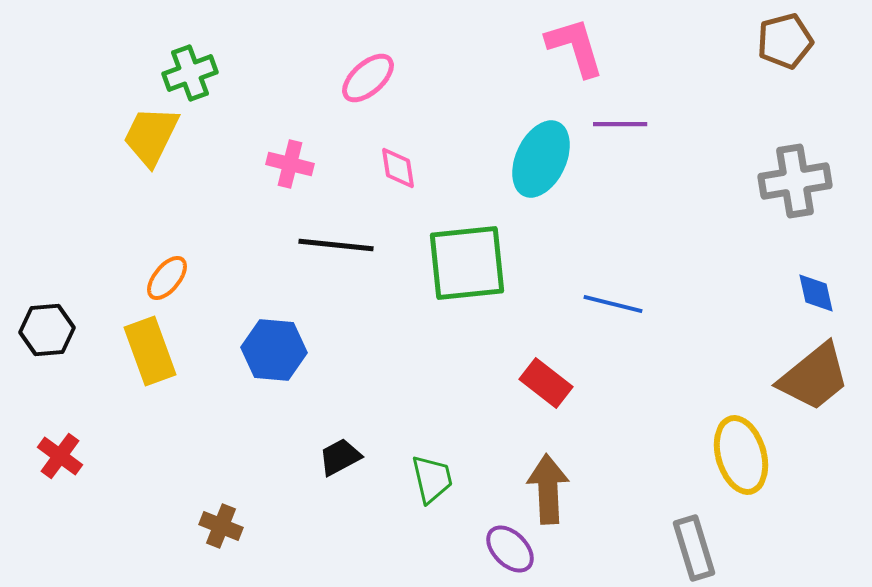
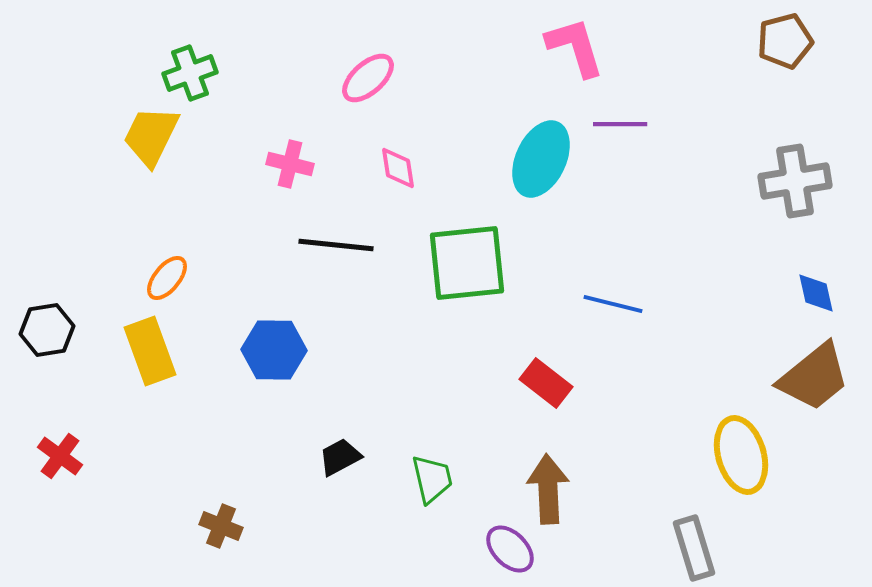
black hexagon: rotated 4 degrees counterclockwise
blue hexagon: rotated 4 degrees counterclockwise
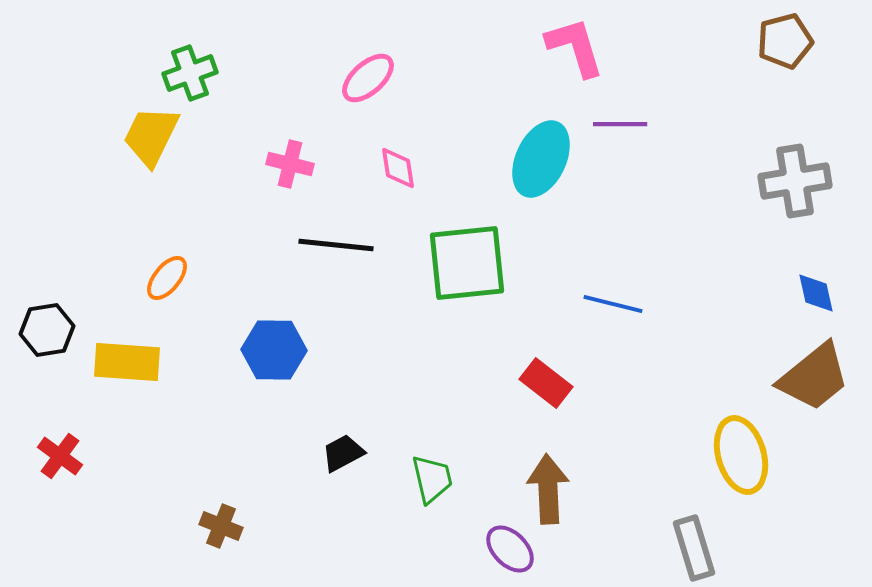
yellow rectangle: moved 23 px left, 11 px down; rotated 66 degrees counterclockwise
black trapezoid: moved 3 px right, 4 px up
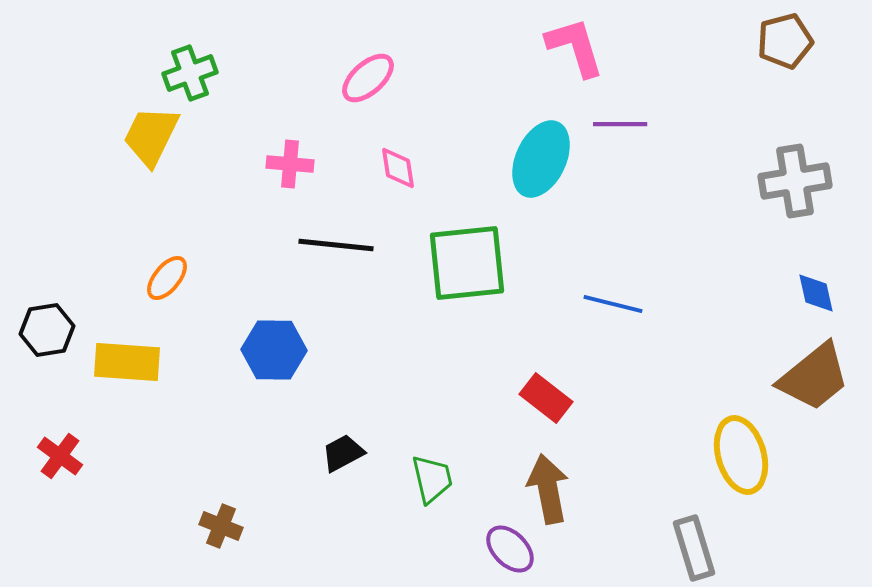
pink cross: rotated 9 degrees counterclockwise
red rectangle: moved 15 px down
brown arrow: rotated 8 degrees counterclockwise
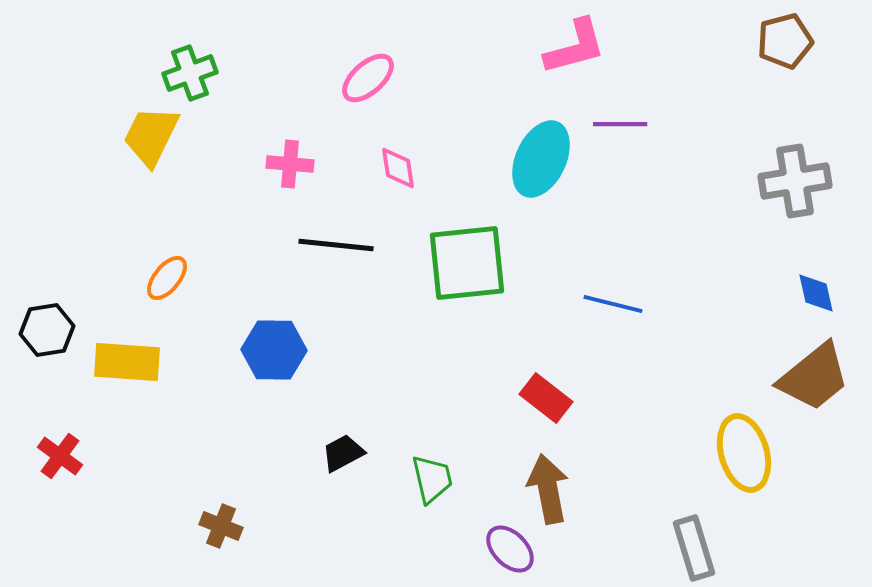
pink L-shape: rotated 92 degrees clockwise
yellow ellipse: moved 3 px right, 2 px up
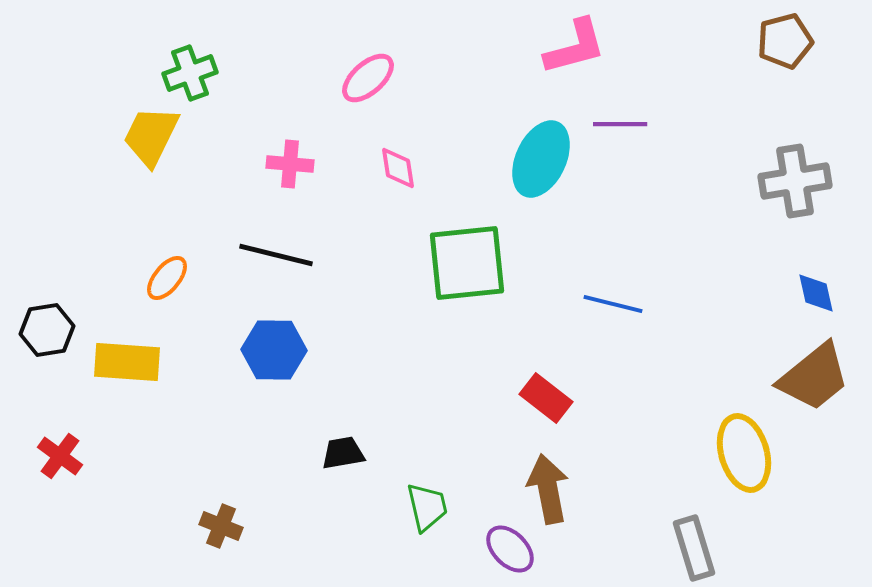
black line: moved 60 px left, 10 px down; rotated 8 degrees clockwise
black trapezoid: rotated 18 degrees clockwise
green trapezoid: moved 5 px left, 28 px down
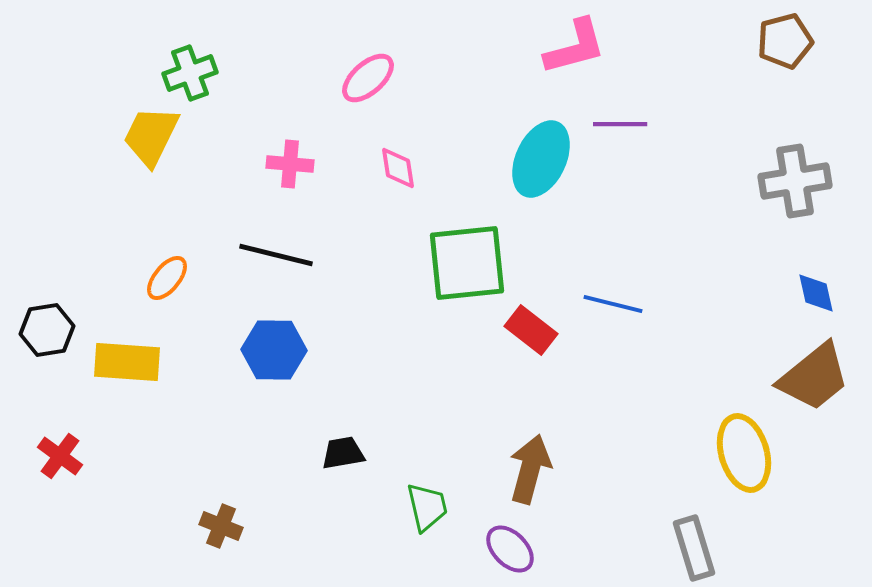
red rectangle: moved 15 px left, 68 px up
brown arrow: moved 18 px left, 20 px up; rotated 26 degrees clockwise
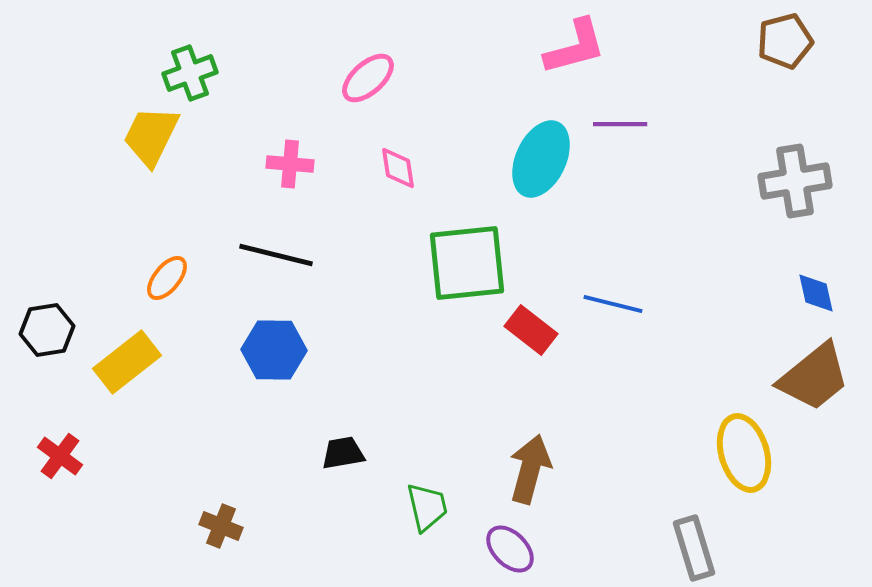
yellow rectangle: rotated 42 degrees counterclockwise
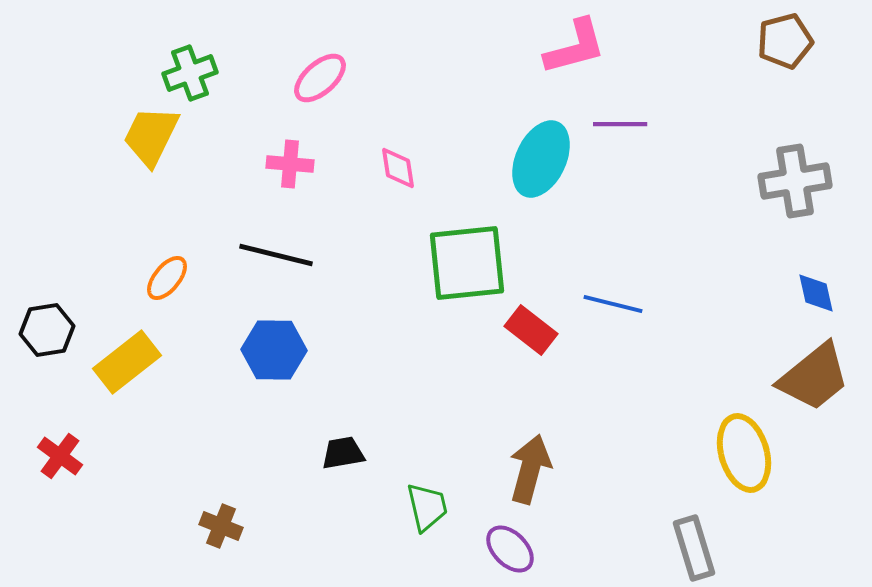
pink ellipse: moved 48 px left
